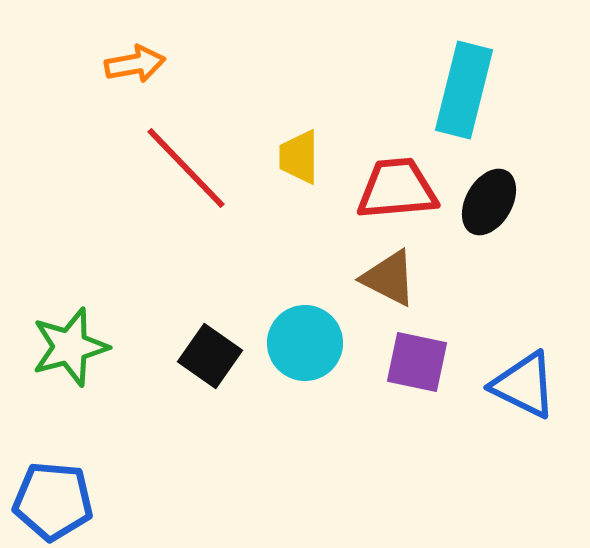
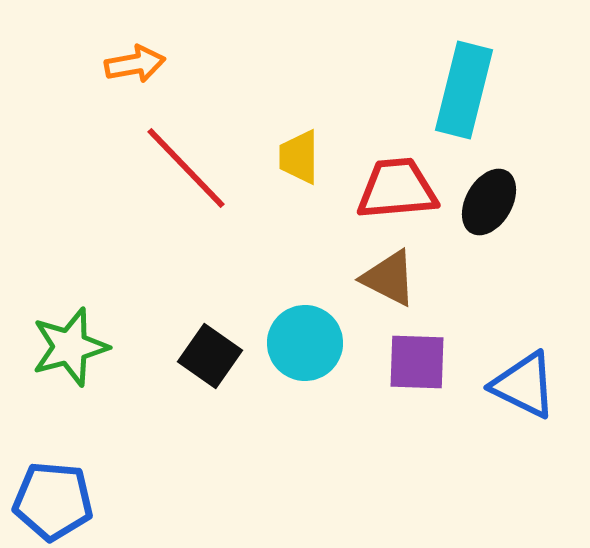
purple square: rotated 10 degrees counterclockwise
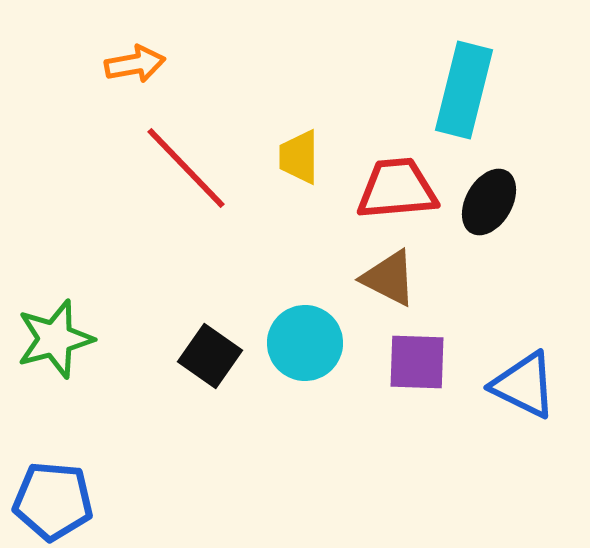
green star: moved 15 px left, 8 px up
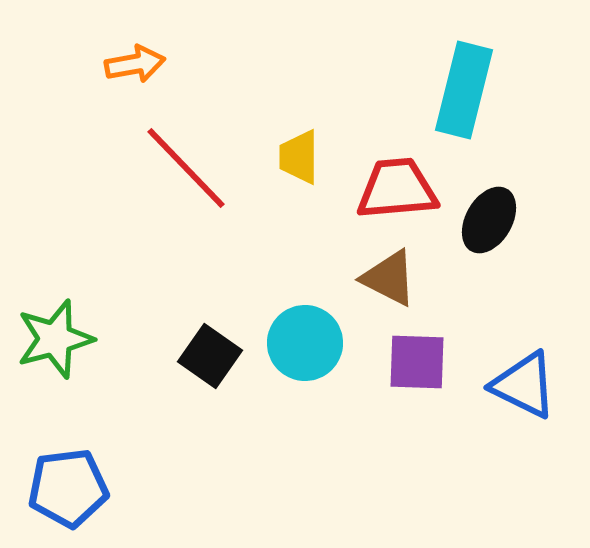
black ellipse: moved 18 px down
blue pentagon: moved 15 px right, 13 px up; rotated 12 degrees counterclockwise
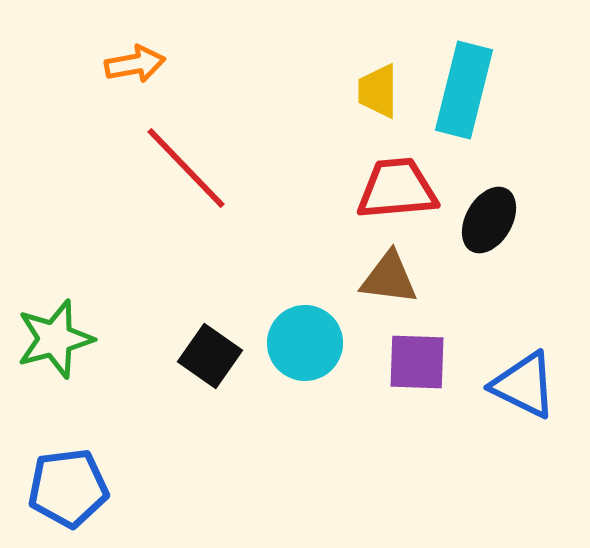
yellow trapezoid: moved 79 px right, 66 px up
brown triangle: rotated 20 degrees counterclockwise
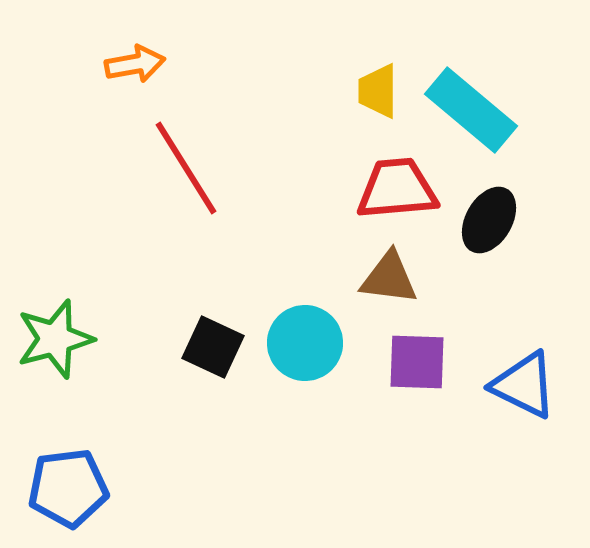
cyan rectangle: moved 7 px right, 20 px down; rotated 64 degrees counterclockwise
red line: rotated 12 degrees clockwise
black square: moved 3 px right, 9 px up; rotated 10 degrees counterclockwise
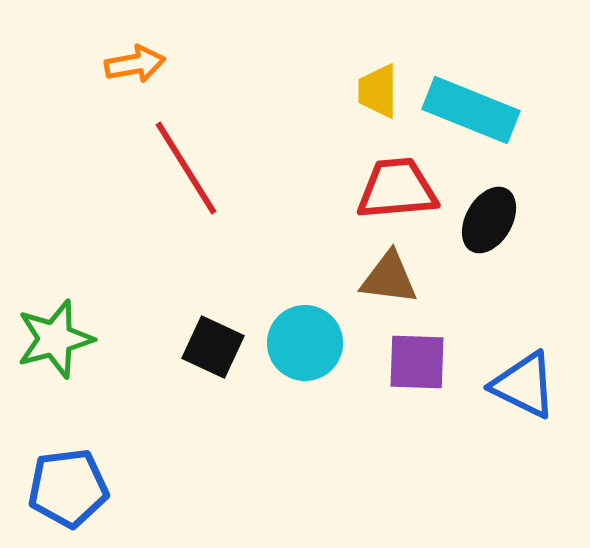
cyan rectangle: rotated 18 degrees counterclockwise
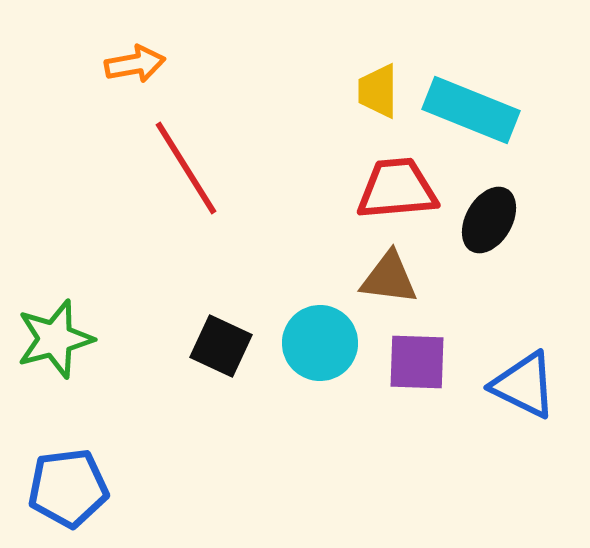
cyan circle: moved 15 px right
black square: moved 8 px right, 1 px up
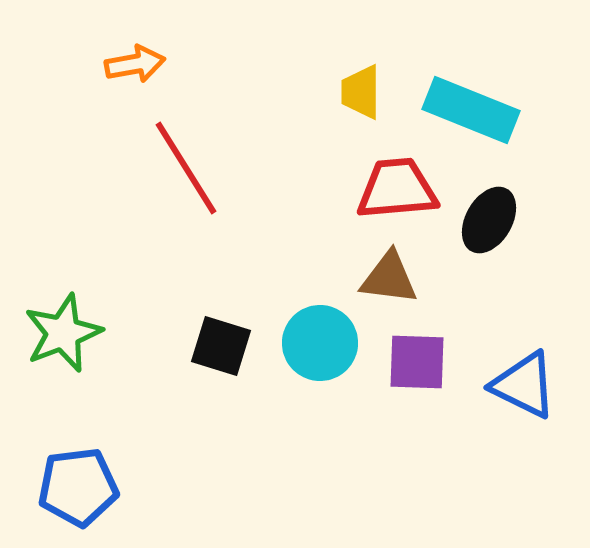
yellow trapezoid: moved 17 px left, 1 px down
green star: moved 8 px right, 6 px up; rotated 6 degrees counterclockwise
black square: rotated 8 degrees counterclockwise
blue pentagon: moved 10 px right, 1 px up
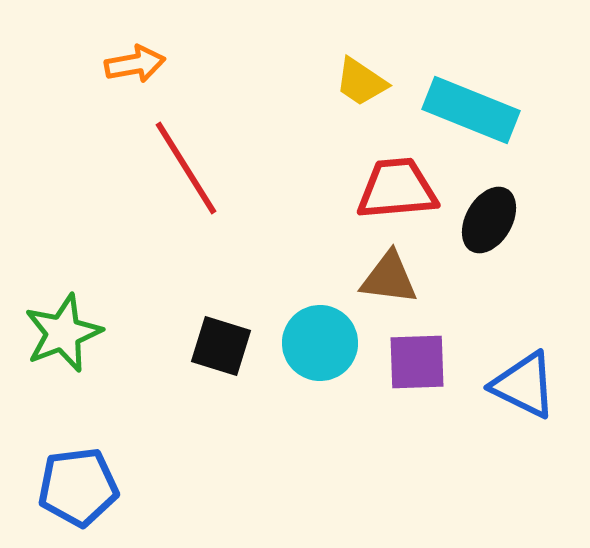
yellow trapezoid: moved 10 px up; rotated 56 degrees counterclockwise
purple square: rotated 4 degrees counterclockwise
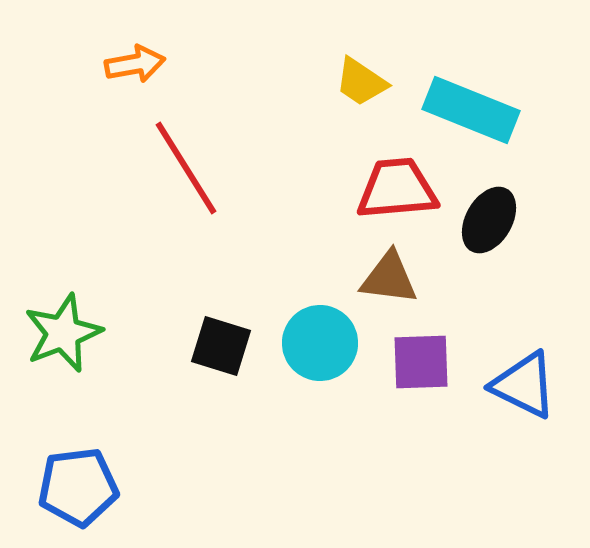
purple square: moved 4 px right
